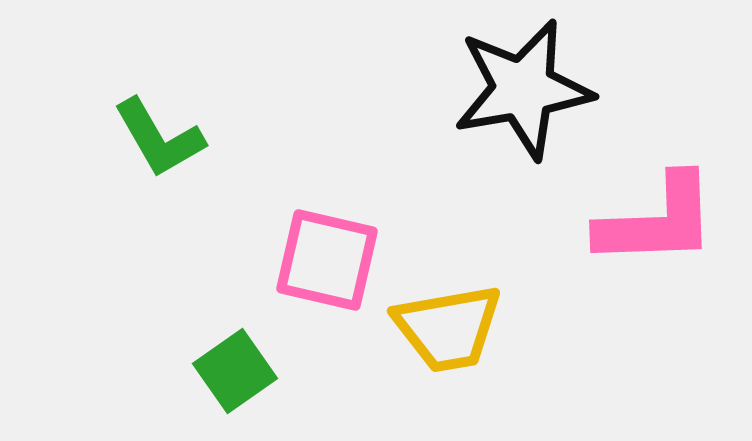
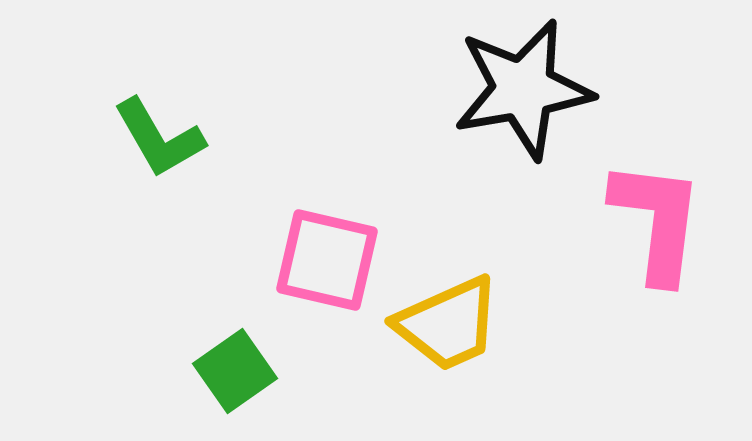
pink L-shape: rotated 81 degrees counterclockwise
yellow trapezoid: moved 4 px up; rotated 14 degrees counterclockwise
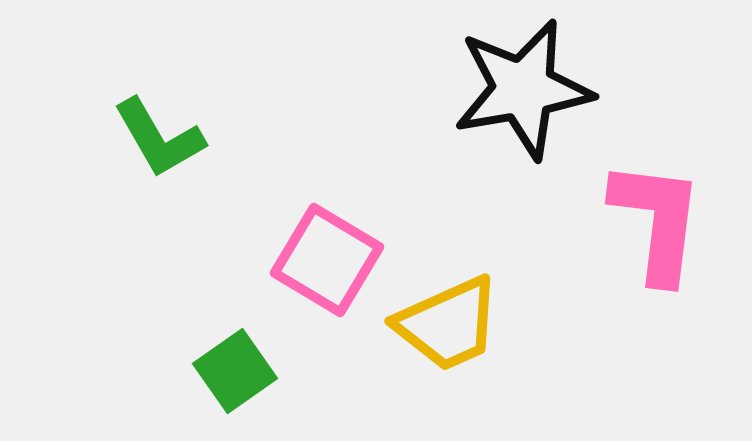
pink square: rotated 18 degrees clockwise
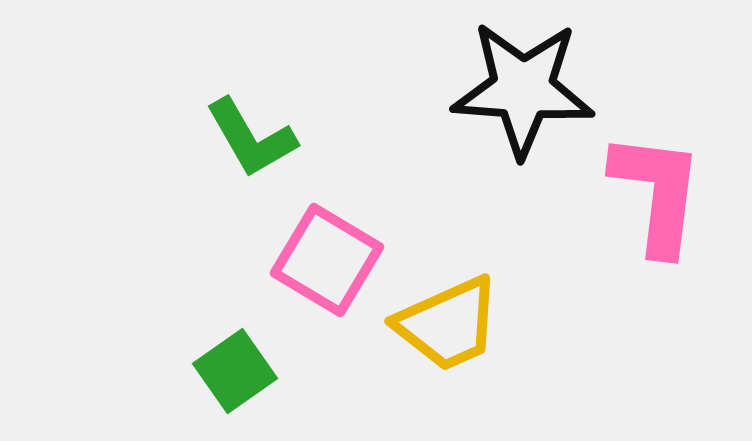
black star: rotated 14 degrees clockwise
green L-shape: moved 92 px right
pink L-shape: moved 28 px up
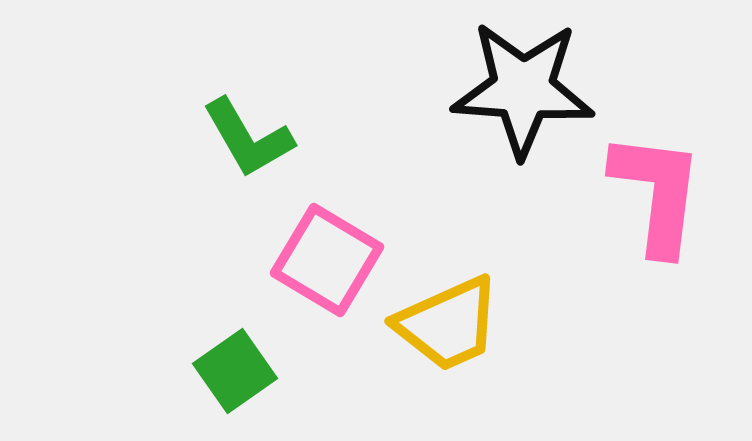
green L-shape: moved 3 px left
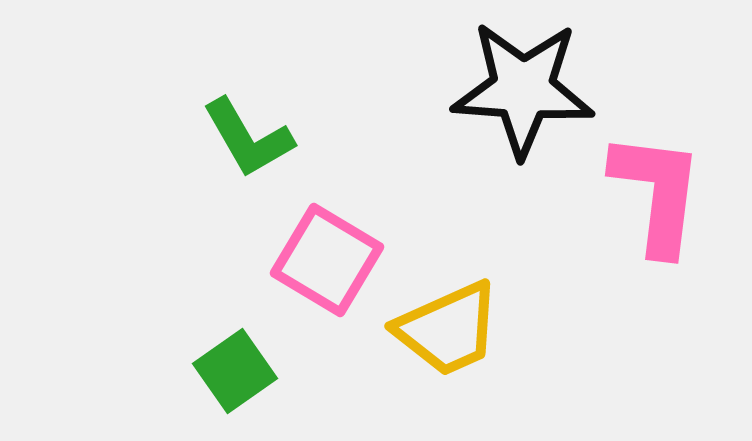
yellow trapezoid: moved 5 px down
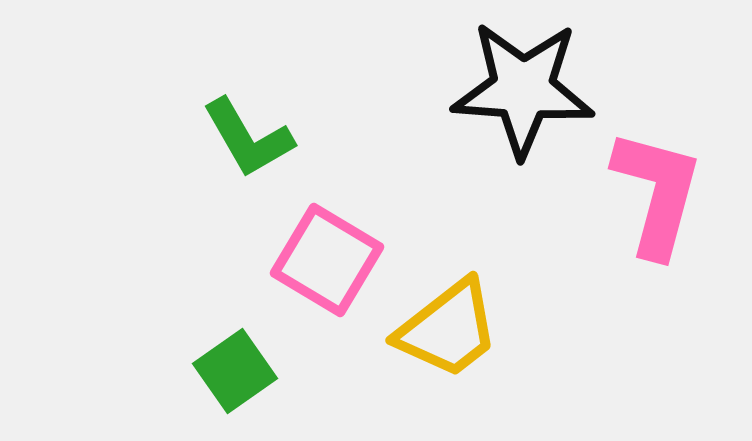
pink L-shape: rotated 8 degrees clockwise
yellow trapezoid: rotated 14 degrees counterclockwise
